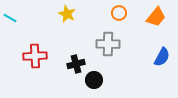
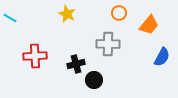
orange trapezoid: moved 7 px left, 8 px down
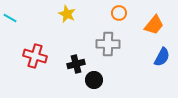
orange trapezoid: moved 5 px right
red cross: rotated 20 degrees clockwise
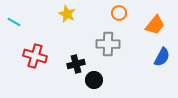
cyan line: moved 4 px right, 4 px down
orange trapezoid: moved 1 px right
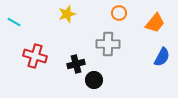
yellow star: rotated 30 degrees clockwise
orange trapezoid: moved 2 px up
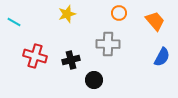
orange trapezoid: moved 2 px up; rotated 80 degrees counterclockwise
black cross: moved 5 px left, 4 px up
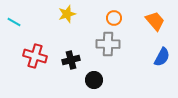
orange circle: moved 5 px left, 5 px down
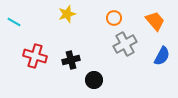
gray cross: moved 17 px right; rotated 30 degrees counterclockwise
blue semicircle: moved 1 px up
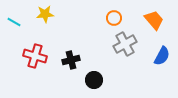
yellow star: moved 22 px left; rotated 12 degrees clockwise
orange trapezoid: moved 1 px left, 1 px up
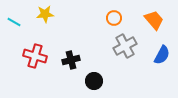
gray cross: moved 2 px down
blue semicircle: moved 1 px up
black circle: moved 1 px down
